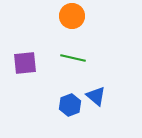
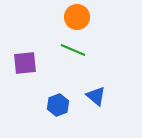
orange circle: moved 5 px right, 1 px down
green line: moved 8 px up; rotated 10 degrees clockwise
blue hexagon: moved 12 px left
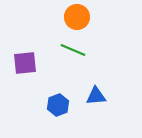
blue triangle: rotated 45 degrees counterclockwise
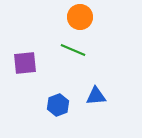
orange circle: moved 3 px right
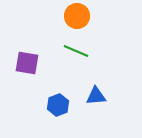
orange circle: moved 3 px left, 1 px up
green line: moved 3 px right, 1 px down
purple square: moved 2 px right; rotated 15 degrees clockwise
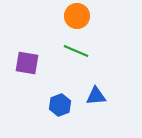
blue hexagon: moved 2 px right
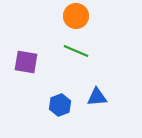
orange circle: moved 1 px left
purple square: moved 1 px left, 1 px up
blue triangle: moved 1 px right, 1 px down
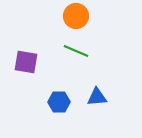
blue hexagon: moved 1 px left, 3 px up; rotated 20 degrees clockwise
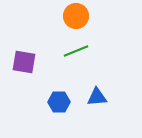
green line: rotated 45 degrees counterclockwise
purple square: moved 2 px left
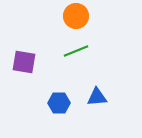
blue hexagon: moved 1 px down
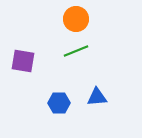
orange circle: moved 3 px down
purple square: moved 1 px left, 1 px up
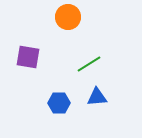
orange circle: moved 8 px left, 2 px up
green line: moved 13 px right, 13 px down; rotated 10 degrees counterclockwise
purple square: moved 5 px right, 4 px up
